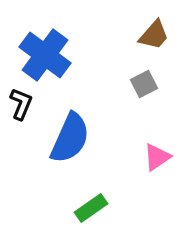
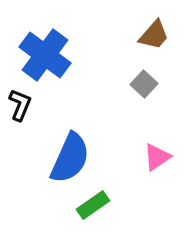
gray square: rotated 20 degrees counterclockwise
black L-shape: moved 1 px left, 1 px down
blue semicircle: moved 20 px down
green rectangle: moved 2 px right, 3 px up
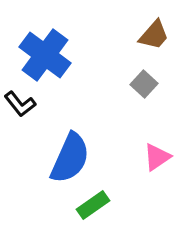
black L-shape: moved 1 px up; rotated 120 degrees clockwise
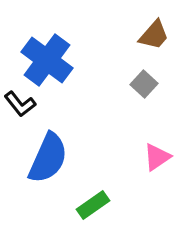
blue cross: moved 2 px right, 5 px down
blue semicircle: moved 22 px left
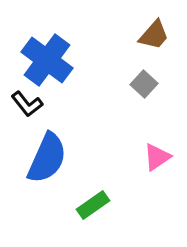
black L-shape: moved 7 px right
blue semicircle: moved 1 px left
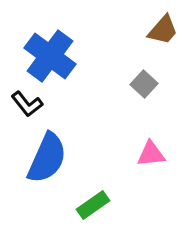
brown trapezoid: moved 9 px right, 5 px up
blue cross: moved 3 px right, 4 px up
pink triangle: moved 6 px left, 3 px up; rotated 28 degrees clockwise
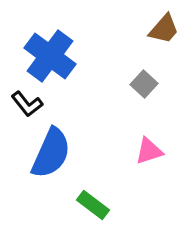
brown trapezoid: moved 1 px right, 1 px up
pink triangle: moved 2 px left, 3 px up; rotated 12 degrees counterclockwise
blue semicircle: moved 4 px right, 5 px up
green rectangle: rotated 72 degrees clockwise
